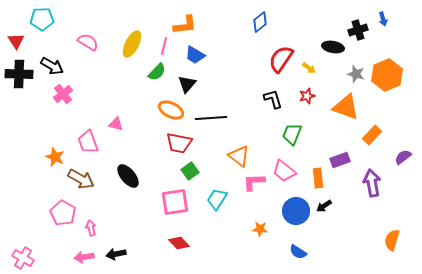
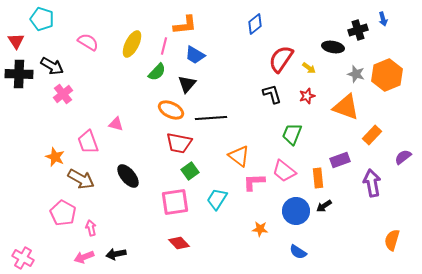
cyan pentagon at (42, 19): rotated 20 degrees clockwise
blue diamond at (260, 22): moved 5 px left, 2 px down
black L-shape at (273, 99): moved 1 px left, 5 px up
pink arrow at (84, 257): rotated 12 degrees counterclockwise
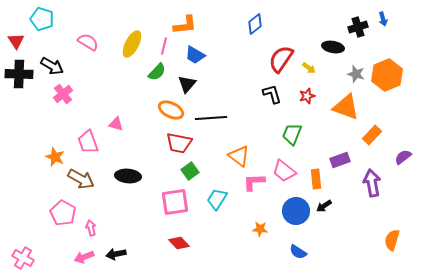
black cross at (358, 30): moved 3 px up
black ellipse at (128, 176): rotated 45 degrees counterclockwise
orange rectangle at (318, 178): moved 2 px left, 1 px down
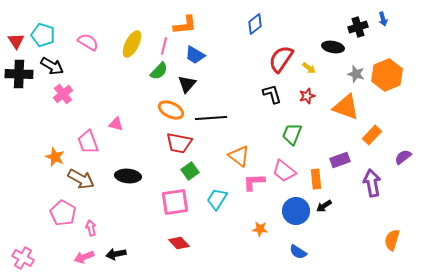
cyan pentagon at (42, 19): moved 1 px right, 16 px down
green semicircle at (157, 72): moved 2 px right, 1 px up
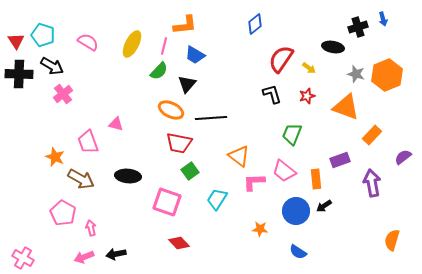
pink square at (175, 202): moved 8 px left; rotated 28 degrees clockwise
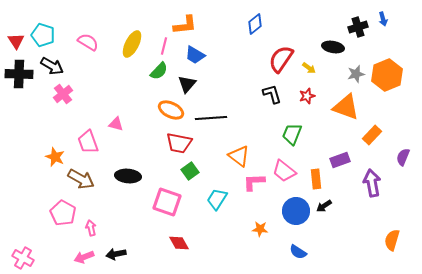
gray star at (356, 74): rotated 30 degrees counterclockwise
purple semicircle at (403, 157): rotated 30 degrees counterclockwise
red diamond at (179, 243): rotated 15 degrees clockwise
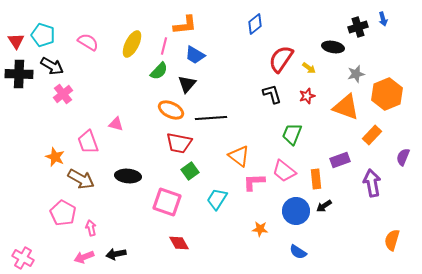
orange hexagon at (387, 75): moved 19 px down
